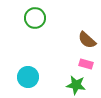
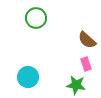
green circle: moved 1 px right
pink rectangle: rotated 56 degrees clockwise
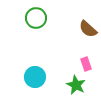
brown semicircle: moved 1 px right, 11 px up
cyan circle: moved 7 px right
green star: rotated 18 degrees clockwise
